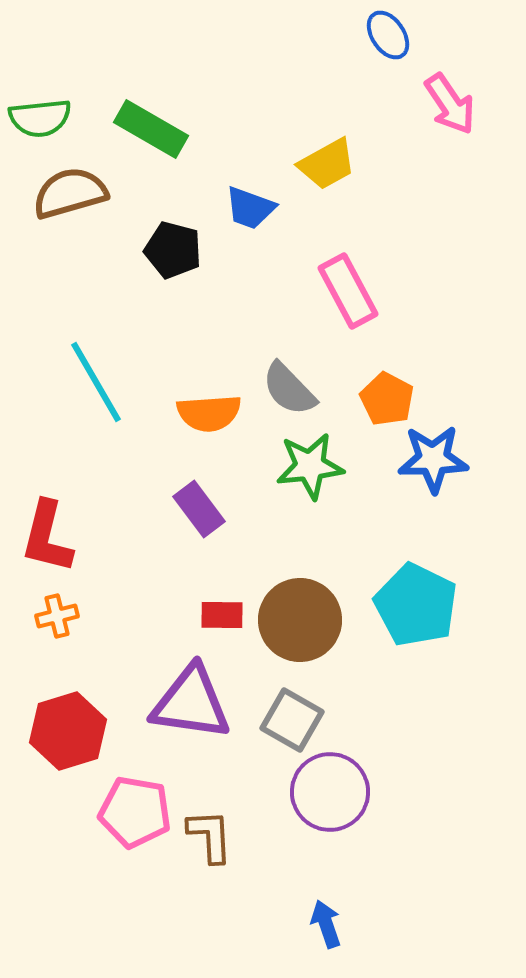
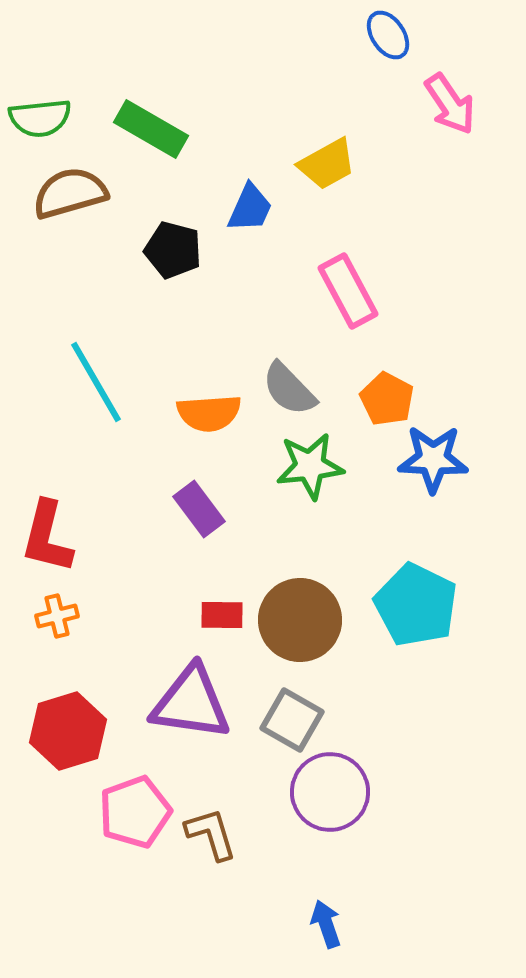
blue trapezoid: rotated 86 degrees counterclockwise
blue star: rotated 4 degrees clockwise
pink pentagon: rotated 30 degrees counterclockwise
brown L-shape: moved 1 px right, 2 px up; rotated 14 degrees counterclockwise
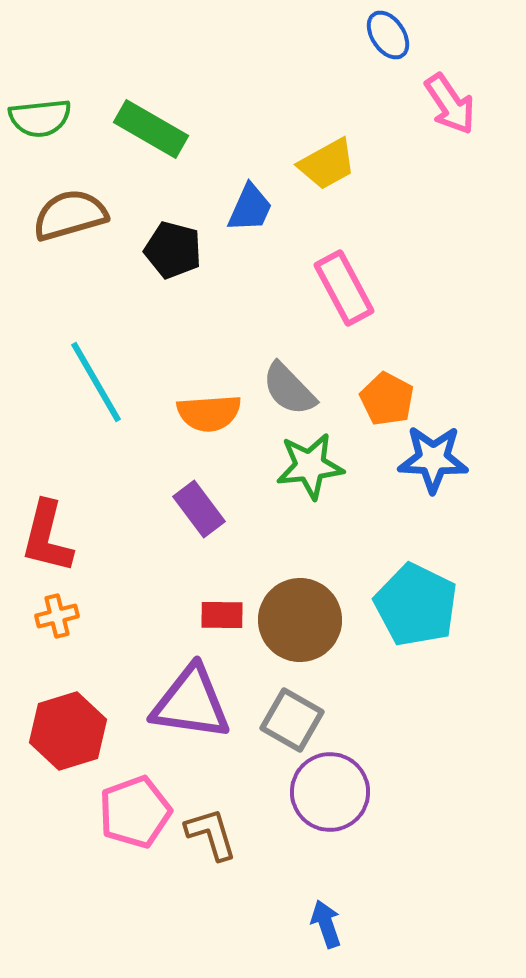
brown semicircle: moved 22 px down
pink rectangle: moved 4 px left, 3 px up
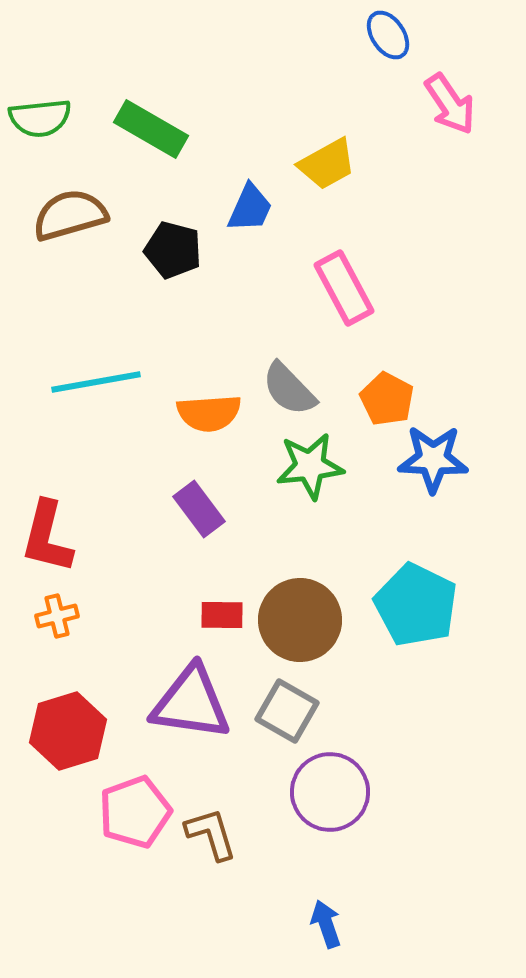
cyan line: rotated 70 degrees counterclockwise
gray square: moved 5 px left, 9 px up
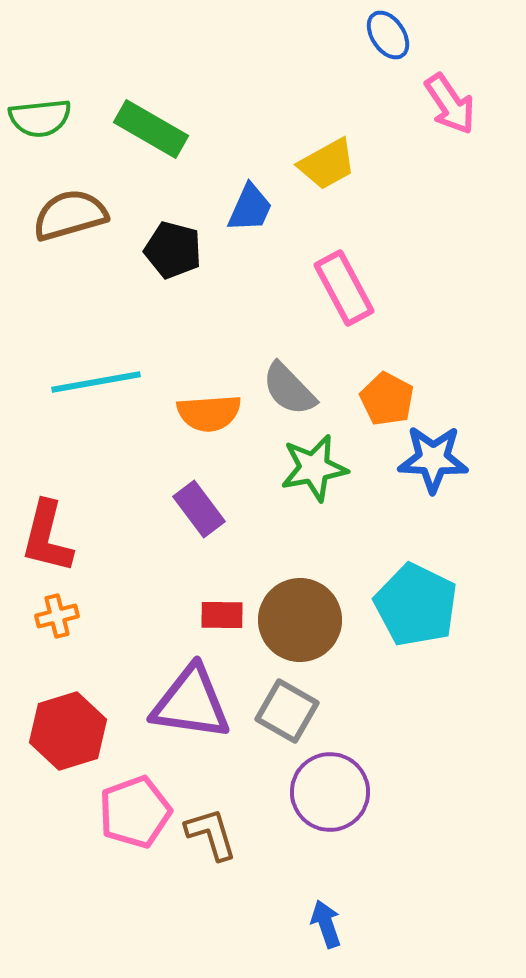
green star: moved 4 px right, 2 px down; rotated 4 degrees counterclockwise
